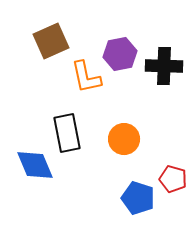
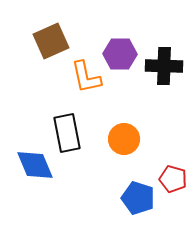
purple hexagon: rotated 12 degrees clockwise
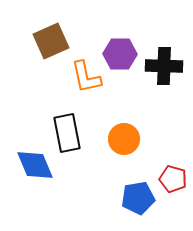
blue pentagon: rotated 28 degrees counterclockwise
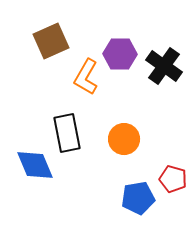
black cross: rotated 33 degrees clockwise
orange L-shape: rotated 42 degrees clockwise
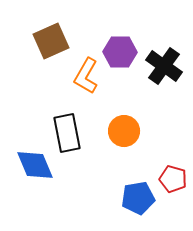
purple hexagon: moved 2 px up
orange L-shape: moved 1 px up
orange circle: moved 8 px up
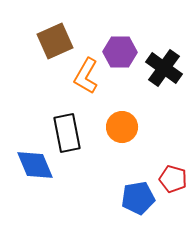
brown square: moved 4 px right
black cross: moved 2 px down
orange circle: moved 2 px left, 4 px up
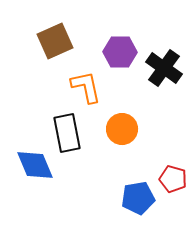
orange L-shape: moved 11 px down; rotated 138 degrees clockwise
orange circle: moved 2 px down
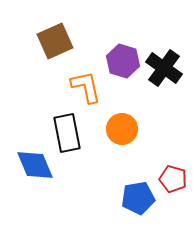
purple hexagon: moved 3 px right, 9 px down; rotated 16 degrees clockwise
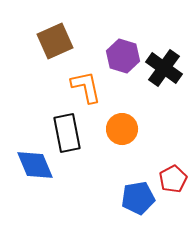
purple hexagon: moved 5 px up
red pentagon: rotated 28 degrees clockwise
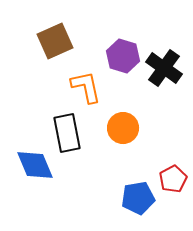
orange circle: moved 1 px right, 1 px up
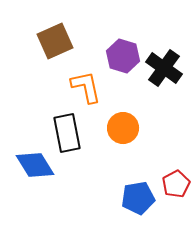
blue diamond: rotated 9 degrees counterclockwise
red pentagon: moved 3 px right, 5 px down
